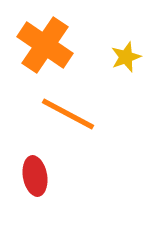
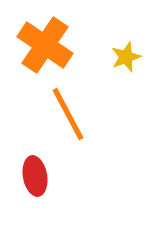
orange line: rotated 34 degrees clockwise
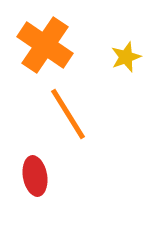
orange line: rotated 4 degrees counterclockwise
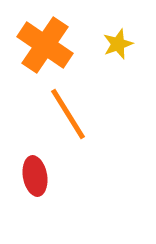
yellow star: moved 8 px left, 13 px up
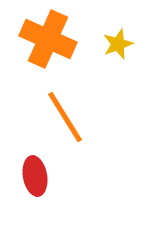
orange cross: moved 3 px right, 6 px up; rotated 10 degrees counterclockwise
orange line: moved 3 px left, 3 px down
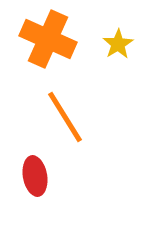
yellow star: rotated 12 degrees counterclockwise
